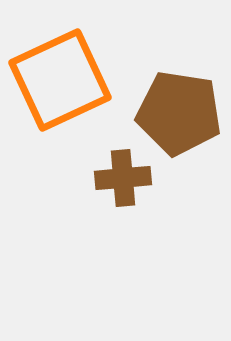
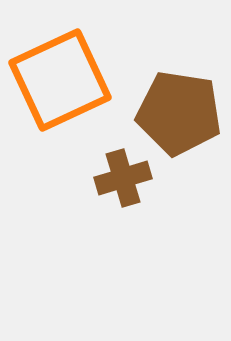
brown cross: rotated 12 degrees counterclockwise
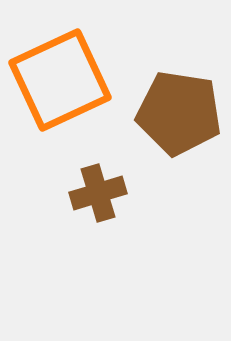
brown cross: moved 25 px left, 15 px down
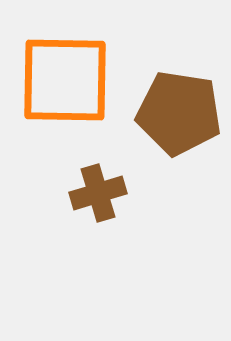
orange square: moved 5 px right; rotated 26 degrees clockwise
